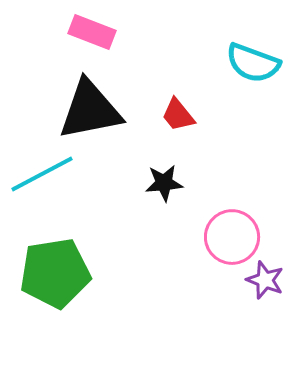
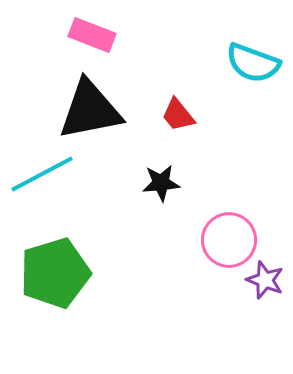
pink rectangle: moved 3 px down
black star: moved 3 px left
pink circle: moved 3 px left, 3 px down
green pentagon: rotated 8 degrees counterclockwise
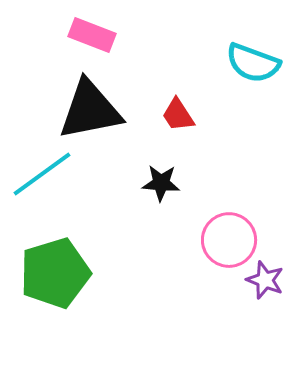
red trapezoid: rotated 6 degrees clockwise
cyan line: rotated 8 degrees counterclockwise
black star: rotated 9 degrees clockwise
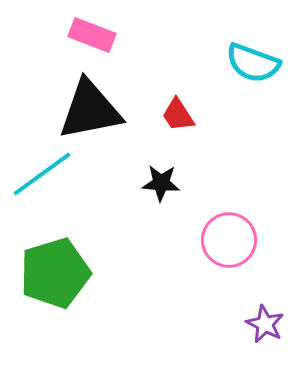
purple star: moved 44 px down; rotated 6 degrees clockwise
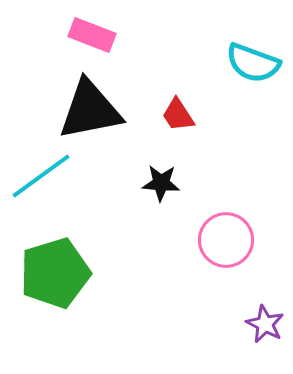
cyan line: moved 1 px left, 2 px down
pink circle: moved 3 px left
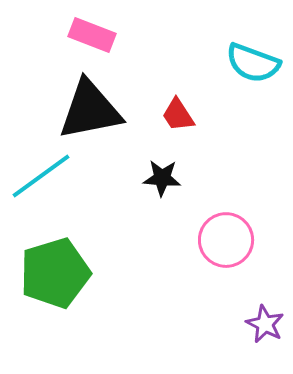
black star: moved 1 px right, 5 px up
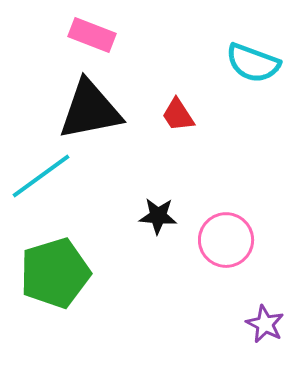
black star: moved 4 px left, 38 px down
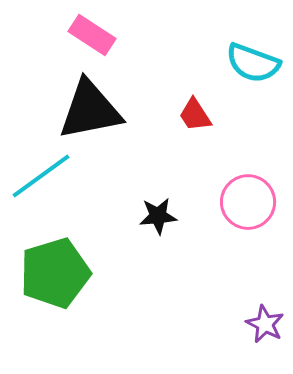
pink rectangle: rotated 12 degrees clockwise
red trapezoid: moved 17 px right
black star: rotated 9 degrees counterclockwise
pink circle: moved 22 px right, 38 px up
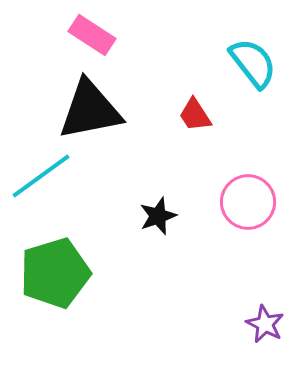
cyan semicircle: rotated 148 degrees counterclockwise
black star: rotated 15 degrees counterclockwise
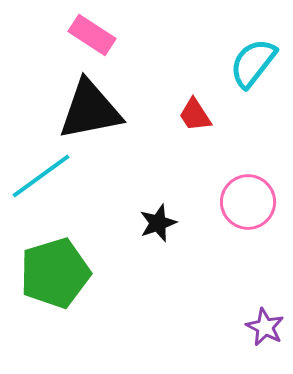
cyan semicircle: rotated 104 degrees counterclockwise
black star: moved 7 px down
purple star: moved 3 px down
